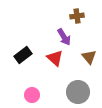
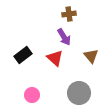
brown cross: moved 8 px left, 2 px up
brown triangle: moved 2 px right, 1 px up
gray circle: moved 1 px right, 1 px down
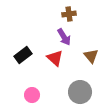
gray circle: moved 1 px right, 1 px up
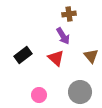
purple arrow: moved 1 px left, 1 px up
red triangle: moved 1 px right
pink circle: moved 7 px right
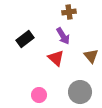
brown cross: moved 2 px up
black rectangle: moved 2 px right, 16 px up
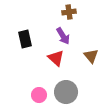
black rectangle: rotated 66 degrees counterclockwise
gray circle: moved 14 px left
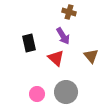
brown cross: rotated 24 degrees clockwise
black rectangle: moved 4 px right, 4 px down
pink circle: moved 2 px left, 1 px up
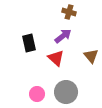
purple arrow: rotated 96 degrees counterclockwise
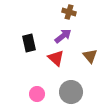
brown triangle: moved 1 px left
gray circle: moved 5 px right
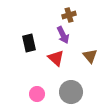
brown cross: moved 3 px down; rotated 32 degrees counterclockwise
purple arrow: moved 1 px up; rotated 102 degrees clockwise
